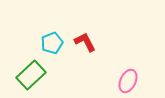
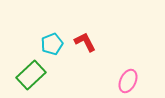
cyan pentagon: moved 1 px down
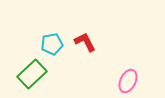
cyan pentagon: rotated 10 degrees clockwise
green rectangle: moved 1 px right, 1 px up
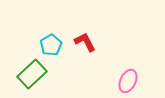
cyan pentagon: moved 1 px left, 1 px down; rotated 20 degrees counterclockwise
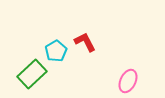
cyan pentagon: moved 5 px right, 6 px down
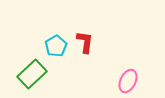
red L-shape: rotated 35 degrees clockwise
cyan pentagon: moved 5 px up
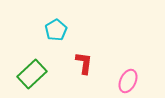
red L-shape: moved 1 px left, 21 px down
cyan pentagon: moved 16 px up
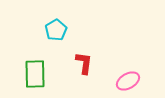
green rectangle: moved 3 px right; rotated 48 degrees counterclockwise
pink ellipse: rotated 35 degrees clockwise
